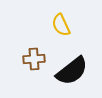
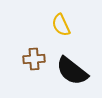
black semicircle: rotated 76 degrees clockwise
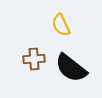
black semicircle: moved 1 px left, 3 px up
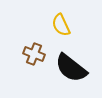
brown cross: moved 5 px up; rotated 25 degrees clockwise
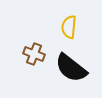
yellow semicircle: moved 8 px right, 2 px down; rotated 30 degrees clockwise
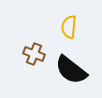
black semicircle: moved 2 px down
